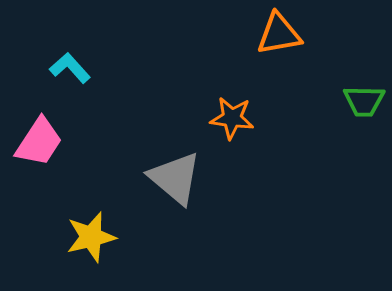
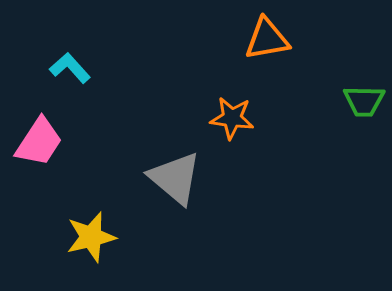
orange triangle: moved 12 px left, 5 px down
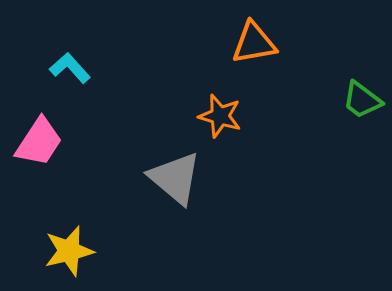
orange triangle: moved 13 px left, 4 px down
green trapezoid: moved 2 px left, 1 px up; rotated 36 degrees clockwise
orange star: moved 12 px left, 2 px up; rotated 9 degrees clockwise
yellow star: moved 22 px left, 14 px down
